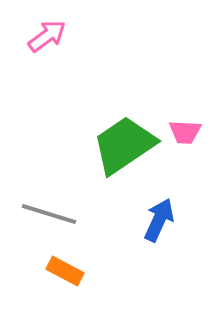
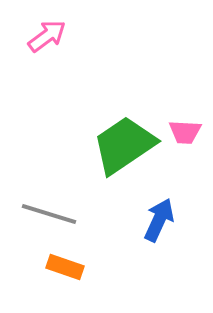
orange rectangle: moved 4 px up; rotated 9 degrees counterclockwise
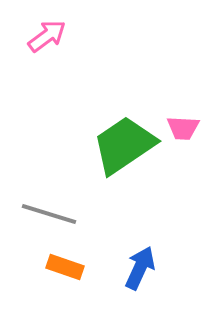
pink trapezoid: moved 2 px left, 4 px up
blue arrow: moved 19 px left, 48 px down
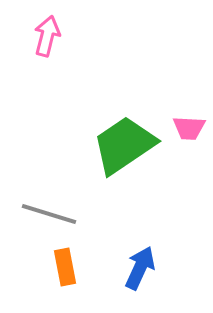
pink arrow: rotated 39 degrees counterclockwise
pink trapezoid: moved 6 px right
orange rectangle: rotated 60 degrees clockwise
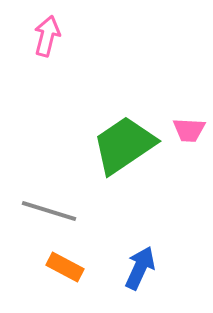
pink trapezoid: moved 2 px down
gray line: moved 3 px up
orange rectangle: rotated 51 degrees counterclockwise
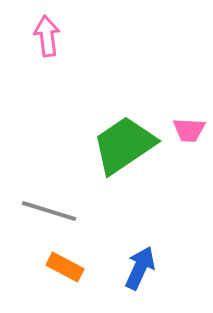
pink arrow: rotated 21 degrees counterclockwise
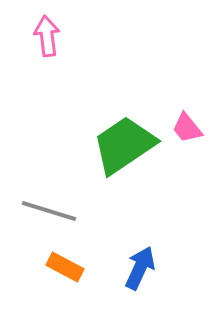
pink trapezoid: moved 2 px left, 2 px up; rotated 48 degrees clockwise
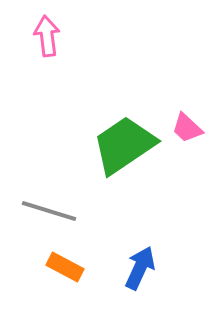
pink trapezoid: rotated 8 degrees counterclockwise
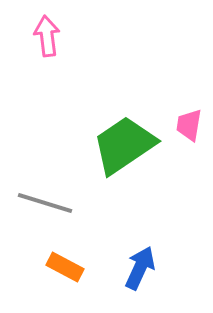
pink trapezoid: moved 2 px right, 3 px up; rotated 56 degrees clockwise
gray line: moved 4 px left, 8 px up
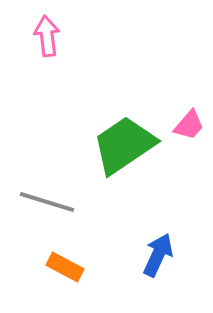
pink trapezoid: rotated 148 degrees counterclockwise
gray line: moved 2 px right, 1 px up
blue arrow: moved 18 px right, 13 px up
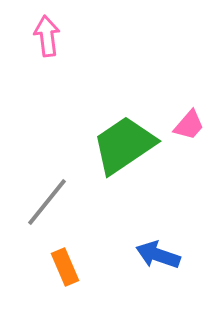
gray line: rotated 68 degrees counterclockwise
blue arrow: rotated 96 degrees counterclockwise
orange rectangle: rotated 39 degrees clockwise
